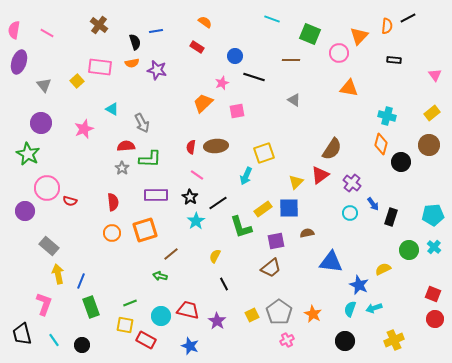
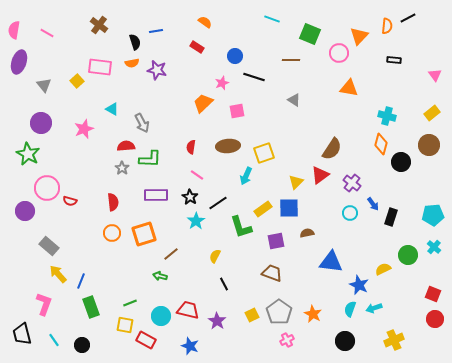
brown ellipse at (216, 146): moved 12 px right
orange square at (145, 230): moved 1 px left, 4 px down
green circle at (409, 250): moved 1 px left, 5 px down
brown trapezoid at (271, 268): moved 1 px right, 5 px down; rotated 120 degrees counterclockwise
yellow arrow at (58, 274): rotated 30 degrees counterclockwise
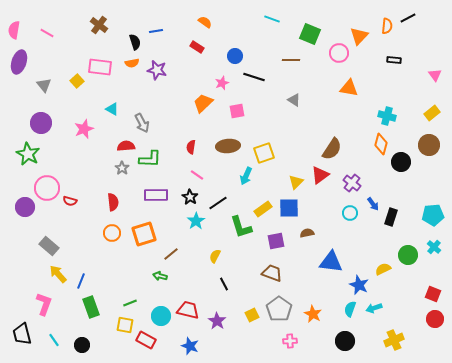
purple circle at (25, 211): moved 4 px up
gray pentagon at (279, 312): moved 3 px up
pink cross at (287, 340): moved 3 px right, 1 px down; rotated 24 degrees clockwise
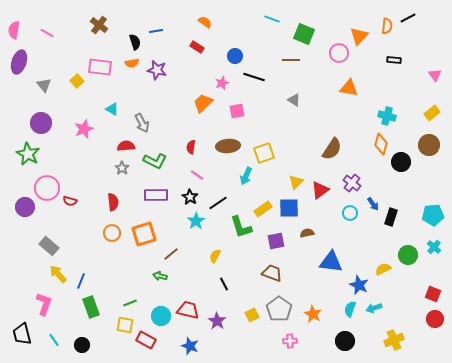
green square at (310, 34): moved 6 px left
green L-shape at (150, 159): moved 5 px right, 2 px down; rotated 25 degrees clockwise
red triangle at (320, 175): moved 15 px down
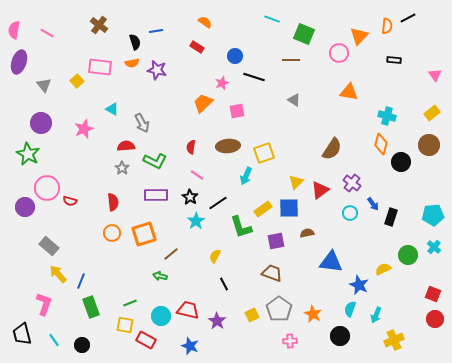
orange triangle at (349, 88): moved 4 px down
cyan arrow at (374, 308): moved 2 px right, 7 px down; rotated 49 degrees counterclockwise
black circle at (345, 341): moved 5 px left, 5 px up
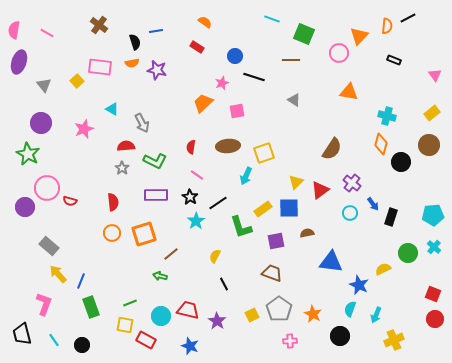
black rectangle at (394, 60): rotated 16 degrees clockwise
green circle at (408, 255): moved 2 px up
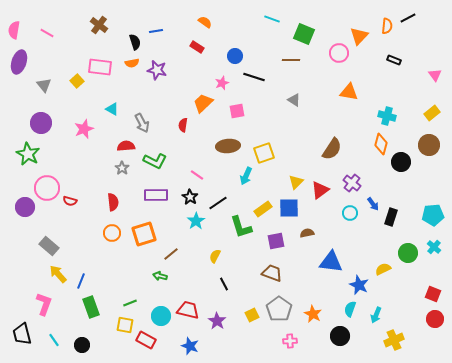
red semicircle at (191, 147): moved 8 px left, 22 px up
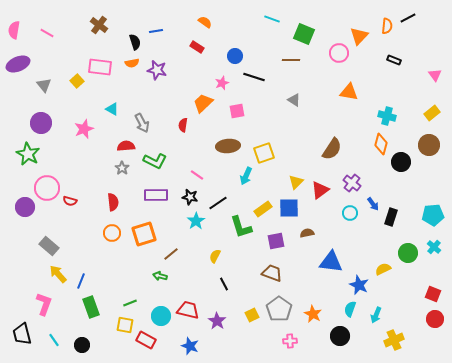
purple ellipse at (19, 62): moved 1 px left, 2 px down; rotated 50 degrees clockwise
black star at (190, 197): rotated 21 degrees counterclockwise
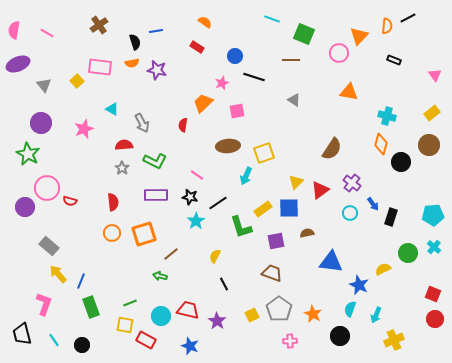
brown cross at (99, 25): rotated 18 degrees clockwise
red semicircle at (126, 146): moved 2 px left, 1 px up
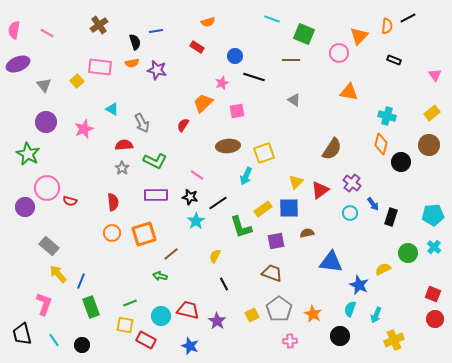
orange semicircle at (205, 22): moved 3 px right; rotated 128 degrees clockwise
purple circle at (41, 123): moved 5 px right, 1 px up
red semicircle at (183, 125): rotated 24 degrees clockwise
